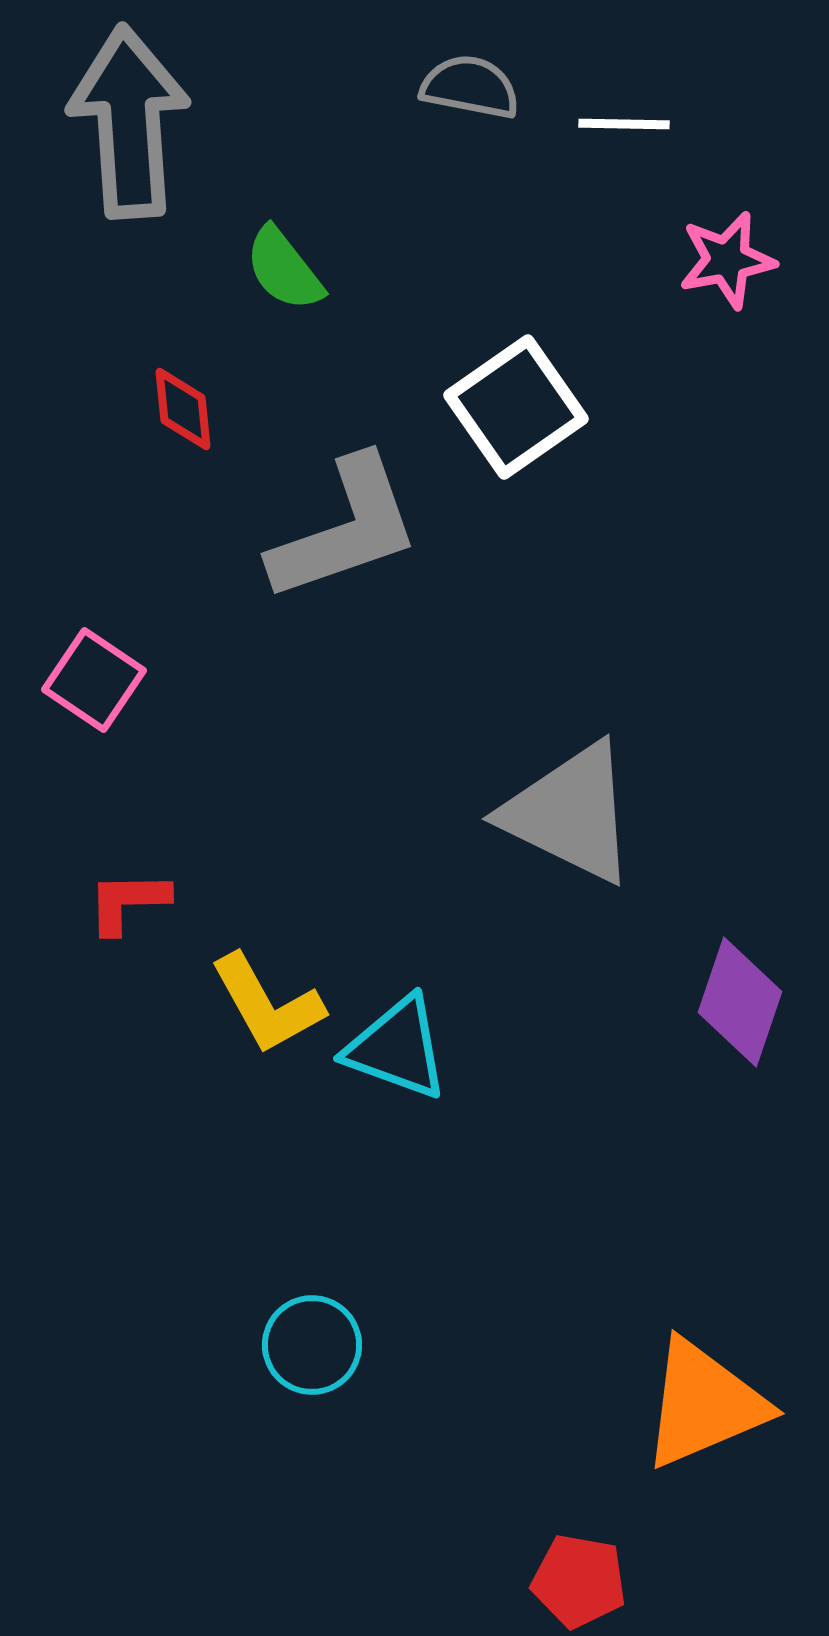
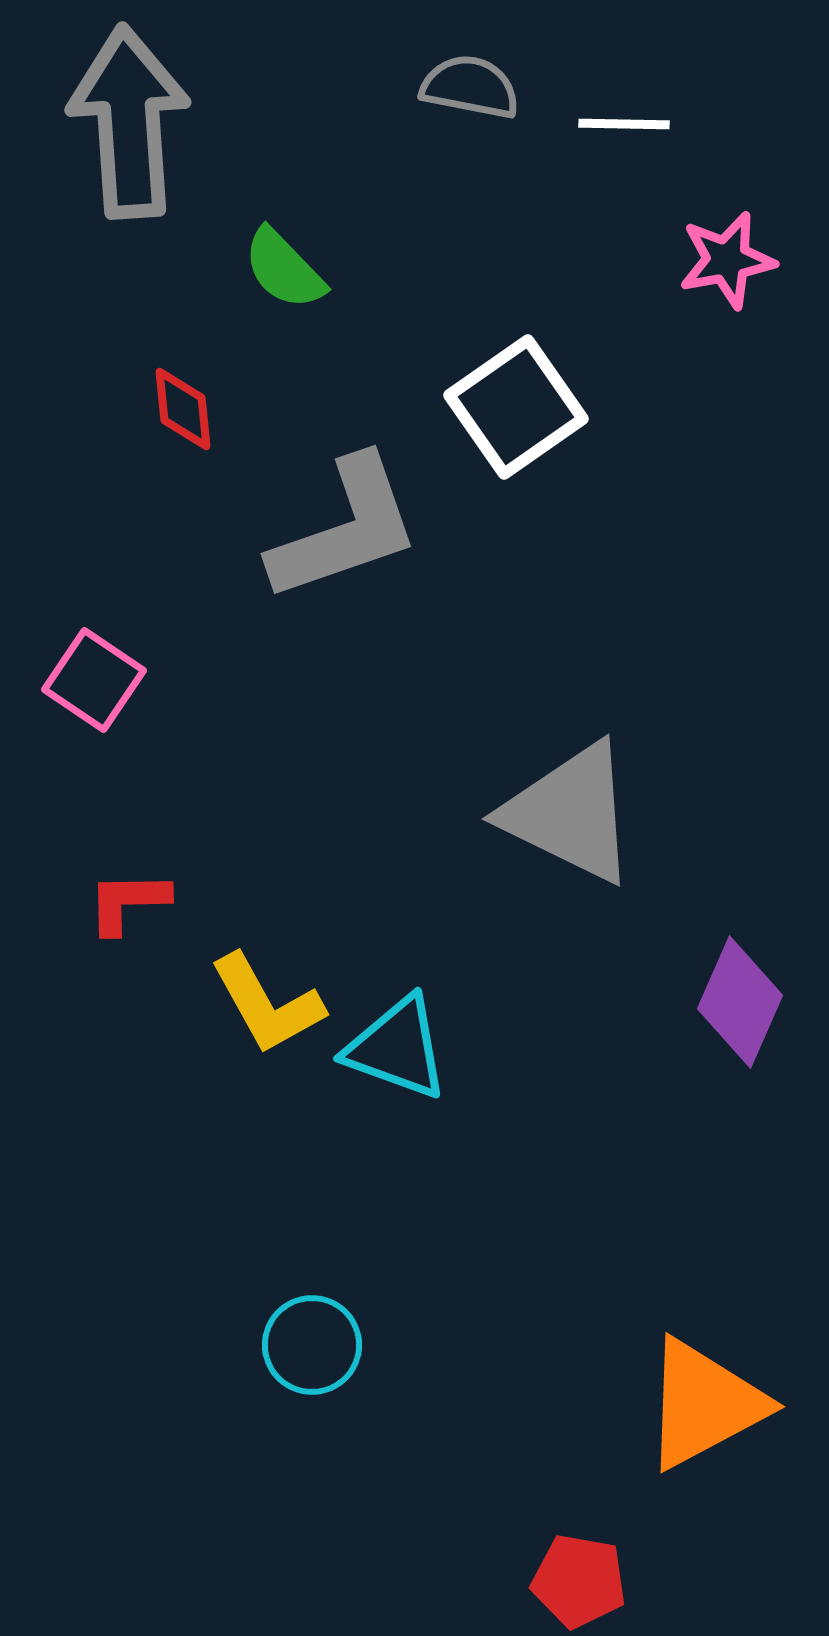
green semicircle: rotated 6 degrees counterclockwise
purple diamond: rotated 5 degrees clockwise
orange triangle: rotated 5 degrees counterclockwise
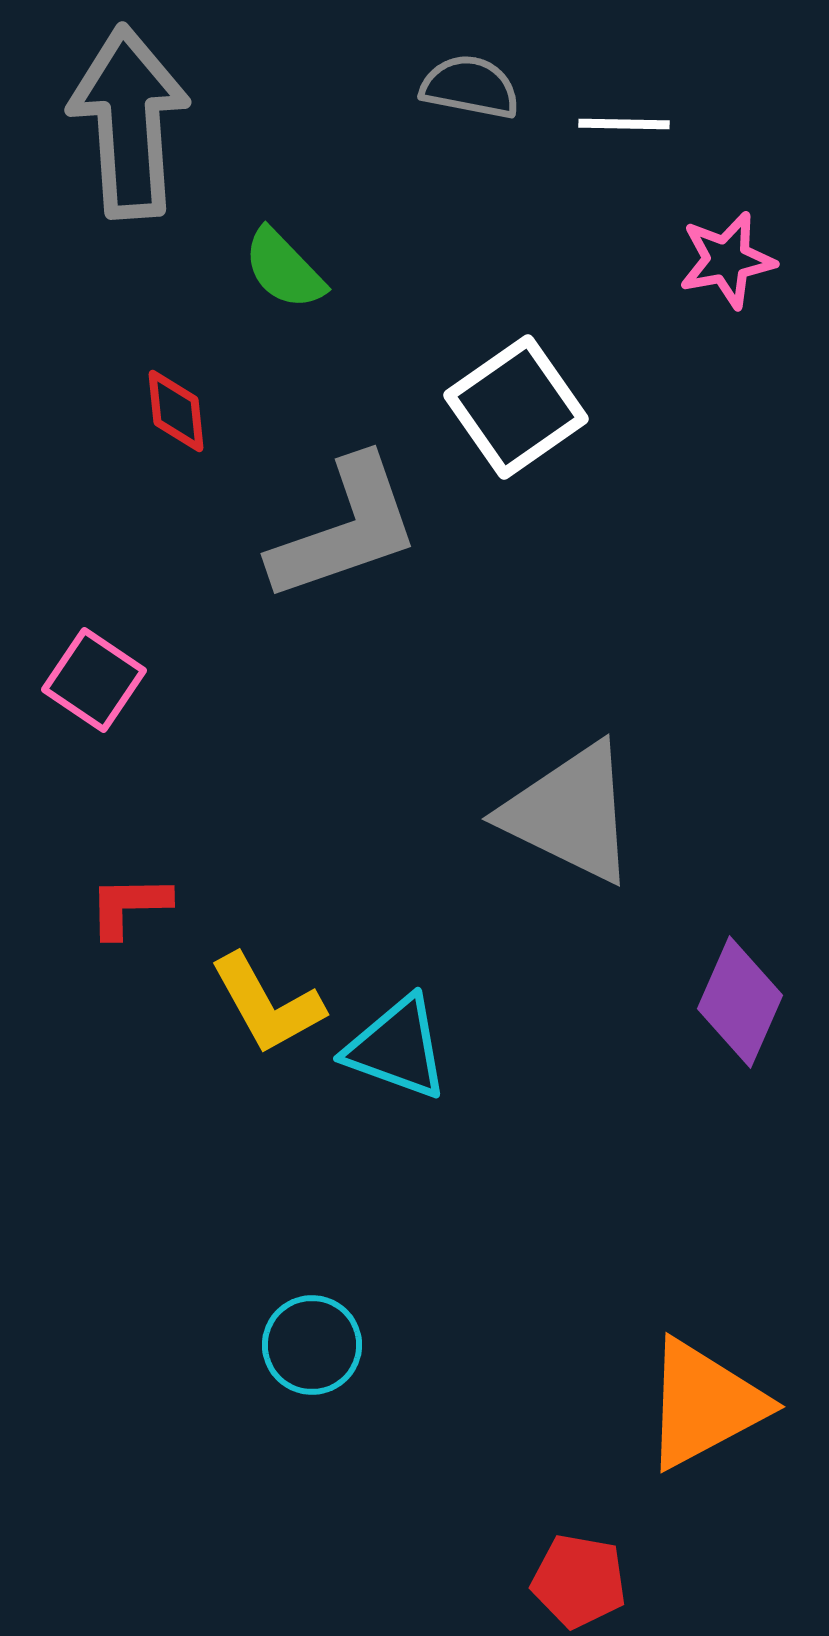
red diamond: moved 7 px left, 2 px down
red L-shape: moved 1 px right, 4 px down
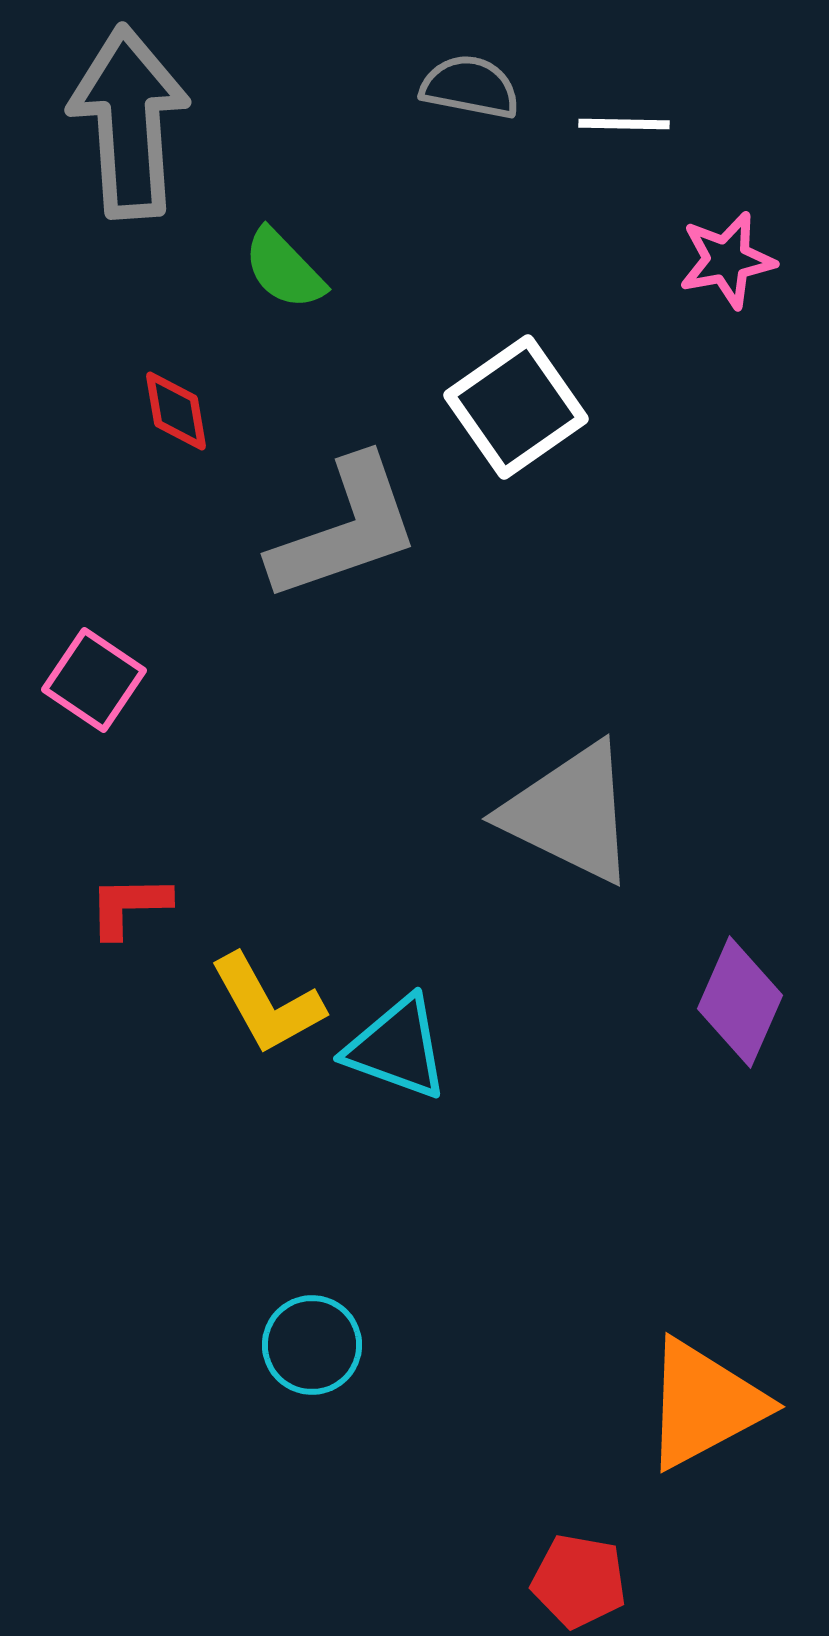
red diamond: rotated 4 degrees counterclockwise
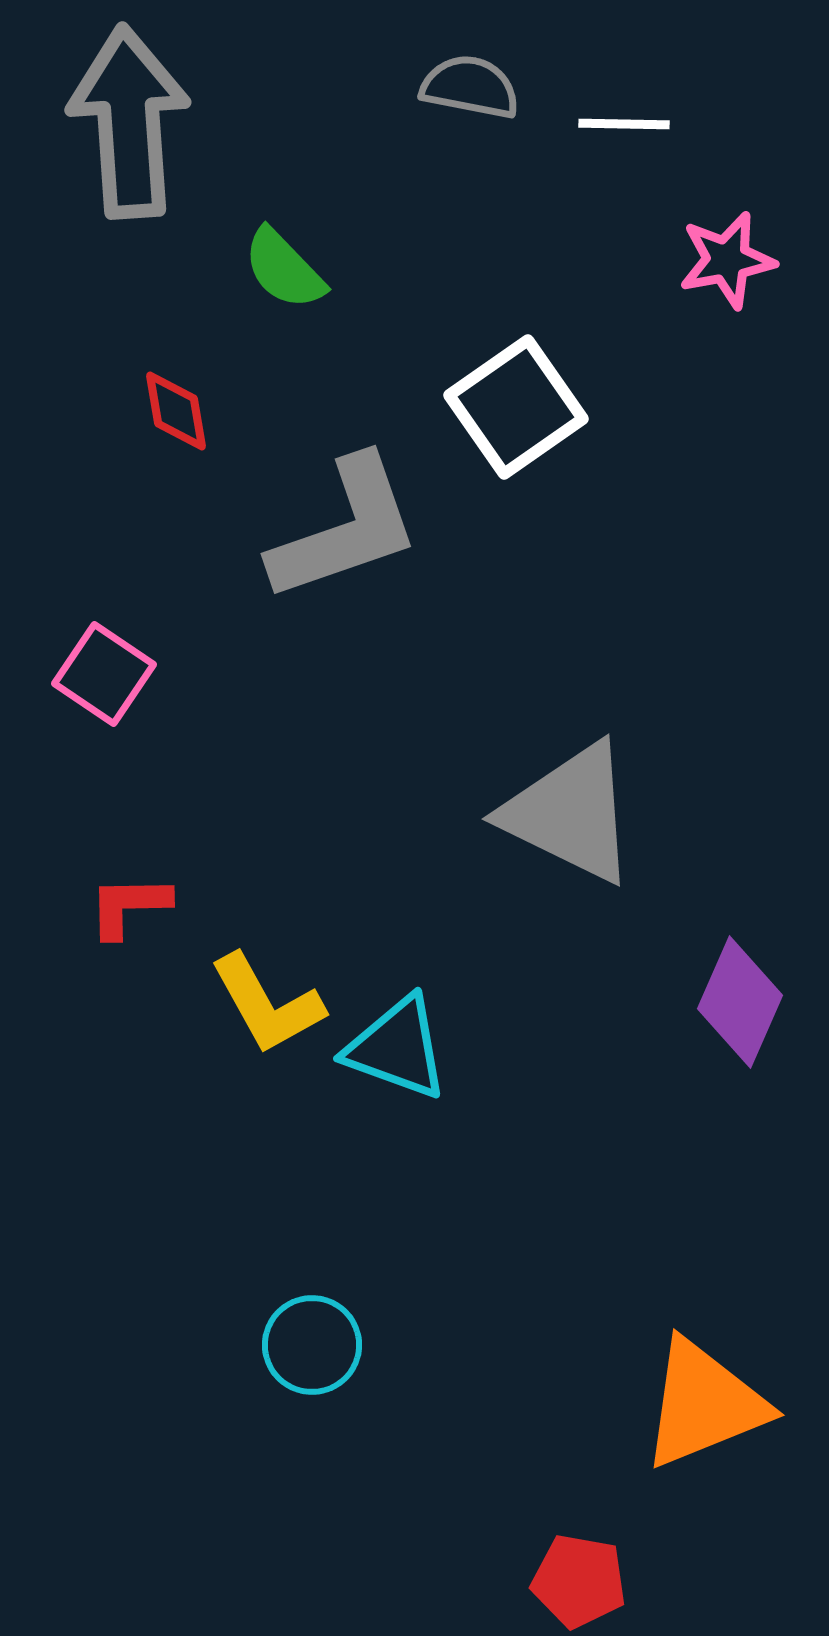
pink square: moved 10 px right, 6 px up
orange triangle: rotated 6 degrees clockwise
